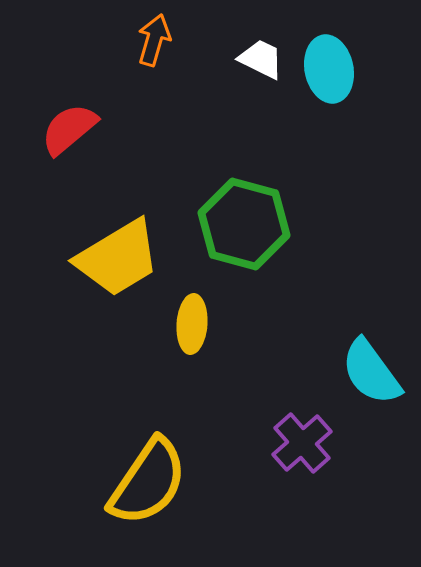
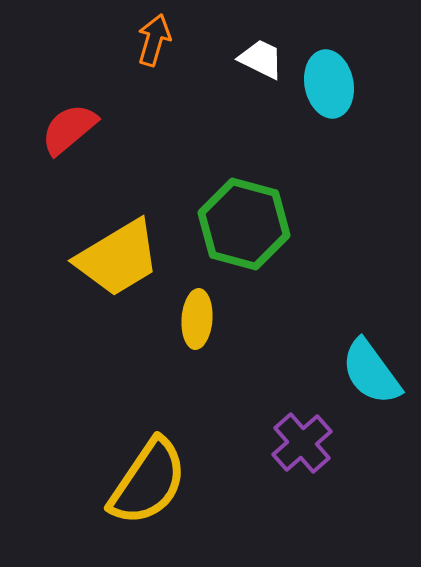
cyan ellipse: moved 15 px down
yellow ellipse: moved 5 px right, 5 px up
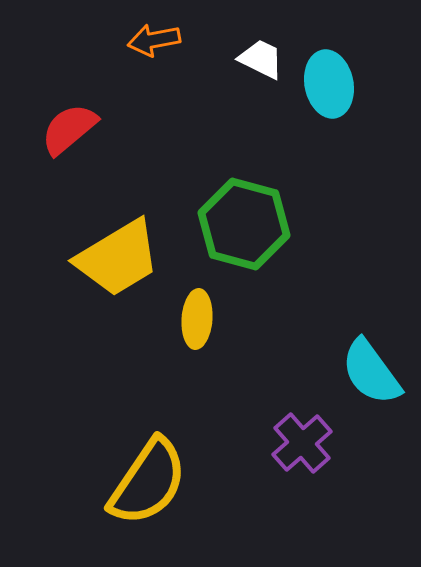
orange arrow: rotated 117 degrees counterclockwise
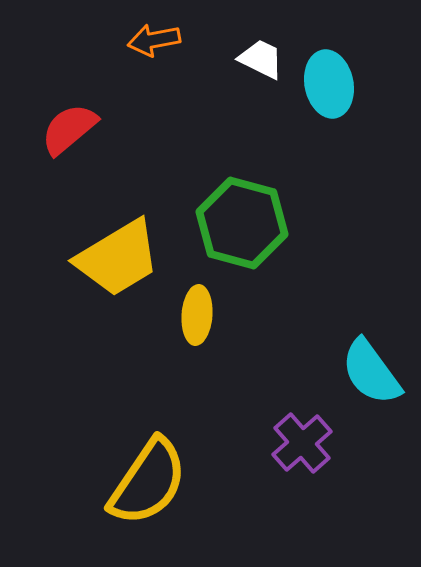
green hexagon: moved 2 px left, 1 px up
yellow ellipse: moved 4 px up
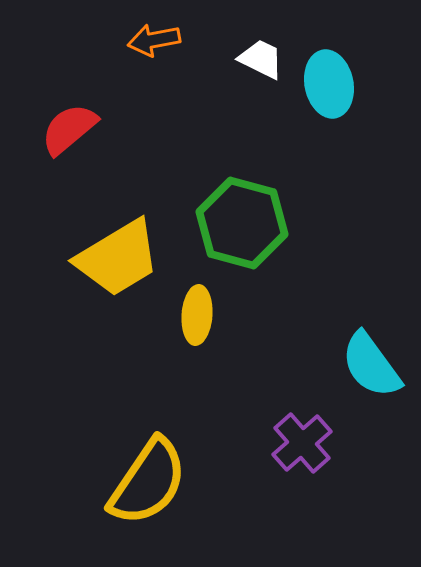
cyan semicircle: moved 7 px up
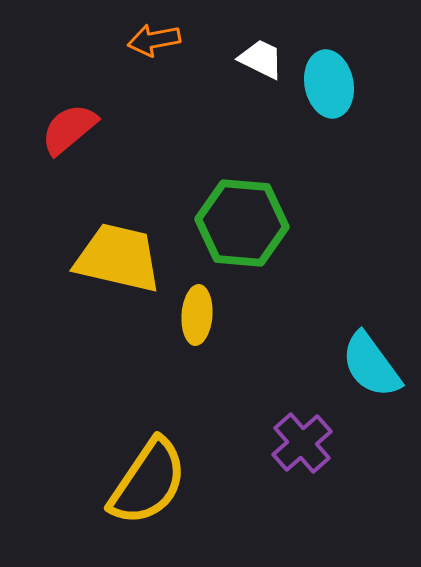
green hexagon: rotated 10 degrees counterclockwise
yellow trapezoid: rotated 136 degrees counterclockwise
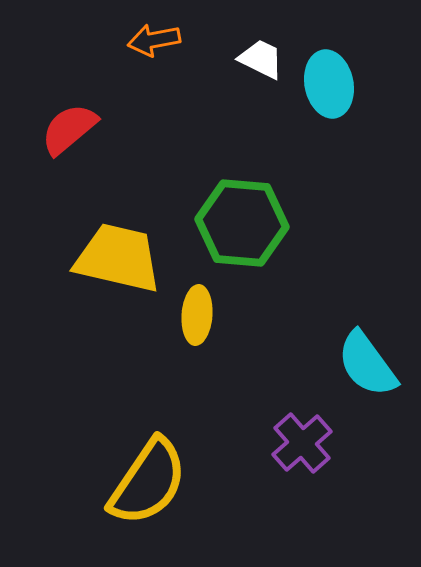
cyan semicircle: moved 4 px left, 1 px up
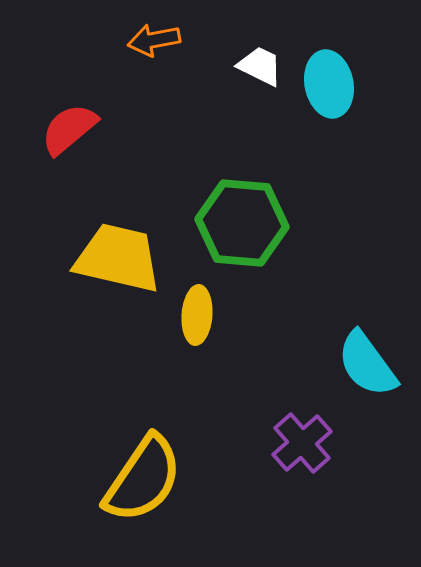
white trapezoid: moved 1 px left, 7 px down
yellow semicircle: moved 5 px left, 3 px up
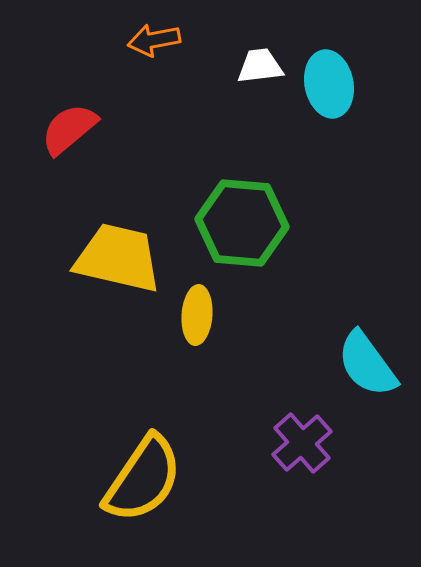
white trapezoid: rotated 33 degrees counterclockwise
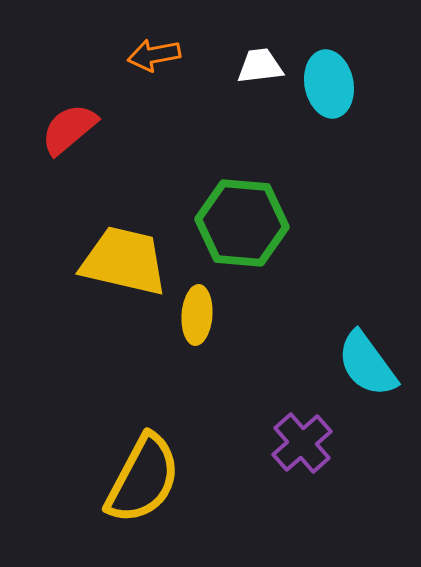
orange arrow: moved 15 px down
yellow trapezoid: moved 6 px right, 3 px down
yellow semicircle: rotated 6 degrees counterclockwise
